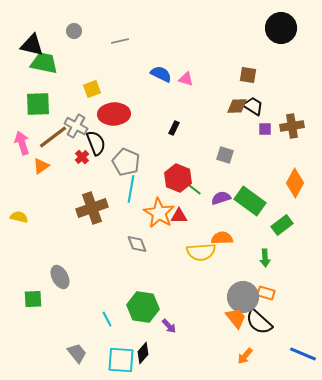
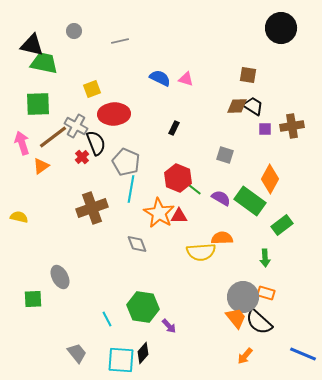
blue semicircle at (161, 74): moved 1 px left, 4 px down
orange diamond at (295, 183): moved 25 px left, 4 px up
purple semicircle at (221, 198): rotated 48 degrees clockwise
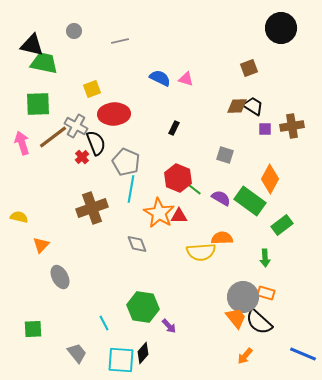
brown square at (248, 75): moved 1 px right, 7 px up; rotated 30 degrees counterclockwise
orange triangle at (41, 166): moved 79 px down; rotated 12 degrees counterclockwise
green square at (33, 299): moved 30 px down
cyan line at (107, 319): moved 3 px left, 4 px down
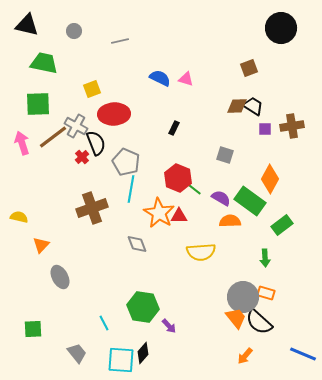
black triangle at (32, 45): moved 5 px left, 20 px up
orange semicircle at (222, 238): moved 8 px right, 17 px up
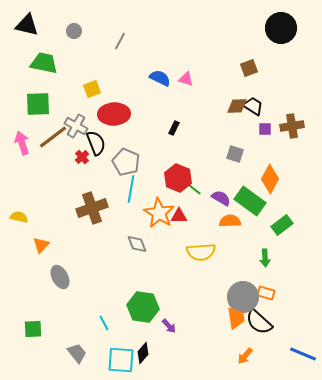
gray line at (120, 41): rotated 48 degrees counterclockwise
gray square at (225, 155): moved 10 px right, 1 px up
orange trapezoid at (236, 318): rotated 30 degrees clockwise
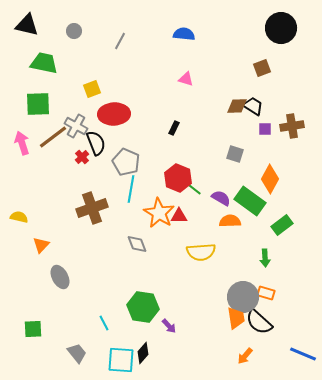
brown square at (249, 68): moved 13 px right
blue semicircle at (160, 78): moved 24 px right, 44 px up; rotated 20 degrees counterclockwise
